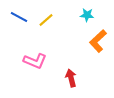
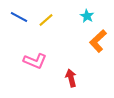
cyan star: moved 1 px down; rotated 24 degrees clockwise
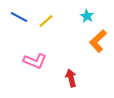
yellow line: moved 1 px down
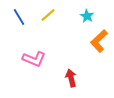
blue line: rotated 30 degrees clockwise
yellow line: moved 2 px right, 6 px up
orange L-shape: moved 1 px right
pink L-shape: moved 1 px left, 2 px up
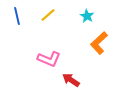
blue line: moved 2 px left, 1 px up; rotated 18 degrees clockwise
orange L-shape: moved 2 px down
pink L-shape: moved 15 px right
red arrow: moved 2 px down; rotated 42 degrees counterclockwise
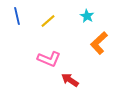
yellow line: moved 6 px down
red arrow: moved 1 px left
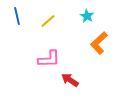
pink L-shape: rotated 25 degrees counterclockwise
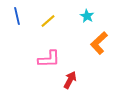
red arrow: rotated 84 degrees clockwise
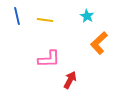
yellow line: moved 3 px left, 1 px up; rotated 49 degrees clockwise
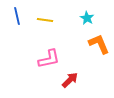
cyan star: moved 2 px down
orange L-shape: moved 1 px down; rotated 110 degrees clockwise
pink L-shape: rotated 10 degrees counterclockwise
red arrow: rotated 18 degrees clockwise
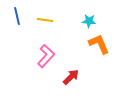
cyan star: moved 2 px right, 3 px down; rotated 24 degrees counterclockwise
pink L-shape: moved 3 px left, 3 px up; rotated 35 degrees counterclockwise
red arrow: moved 1 px right, 3 px up
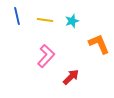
cyan star: moved 17 px left; rotated 24 degrees counterclockwise
